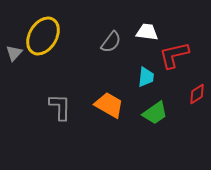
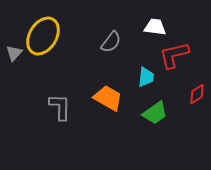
white trapezoid: moved 8 px right, 5 px up
orange trapezoid: moved 1 px left, 7 px up
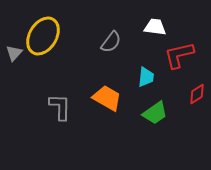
red L-shape: moved 5 px right
orange trapezoid: moved 1 px left
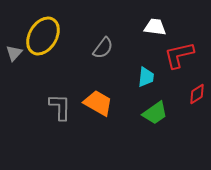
gray semicircle: moved 8 px left, 6 px down
orange trapezoid: moved 9 px left, 5 px down
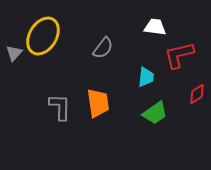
orange trapezoid: rotated 52 degrees clockwise
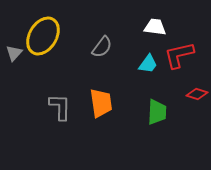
gray semicircle: moved 1 px left, 1 px up
cyan trapezoid: moved 2 px right, 13 px up; rotated 30 degrees clockwise
red diamond: rotated 50 degrees clockwise
orange trapezoid: moved 3 px right
green trapezoid: moved 2 px right, 1 px up; rotated 52 degrees counterclockwise
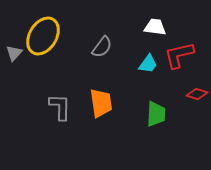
green trapezoid: moved 1 px left, 2 px down
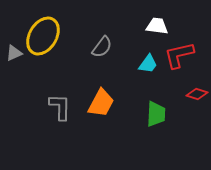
white trapezoid: moved 2 px right, 1 px up
gray triangle: rotated 24 degrees clockwise
orange trapezoid: rotated 36 degrees clockwise
